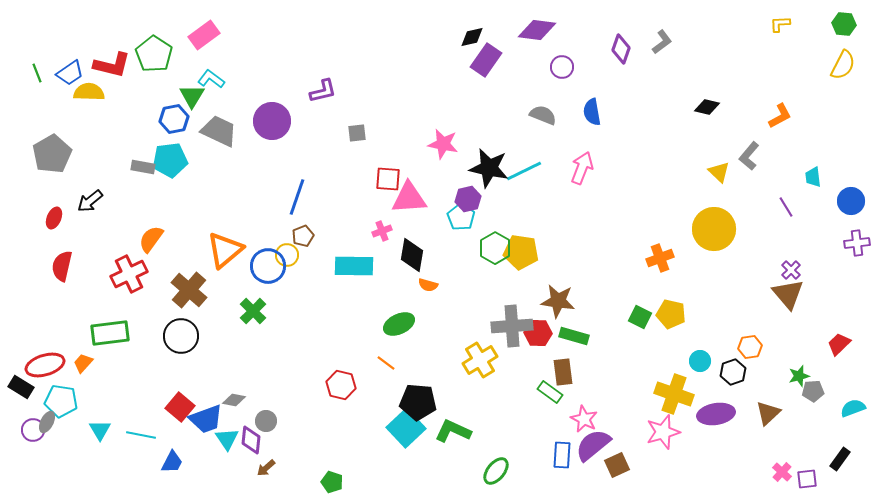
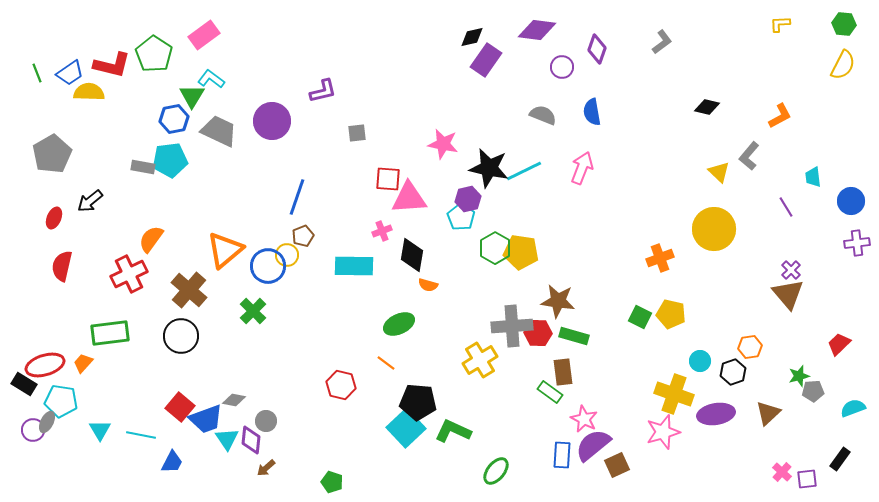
purple diamond at (621, 49): moved 24 px left
black rectangle at (21, 387): moved 3 px right, 3 px up
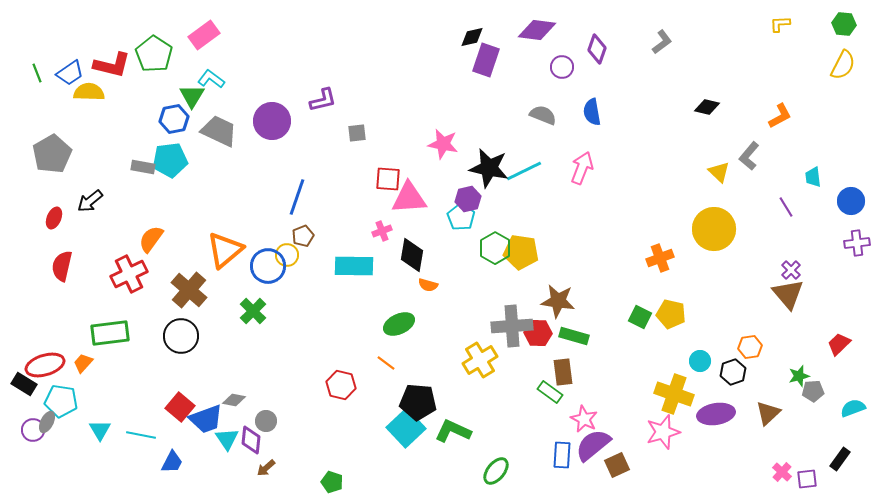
purple rectangle at (486, 60): rotated 16 degrees counterclockwise
purple L-shape at (323, 91): moved 9 px down
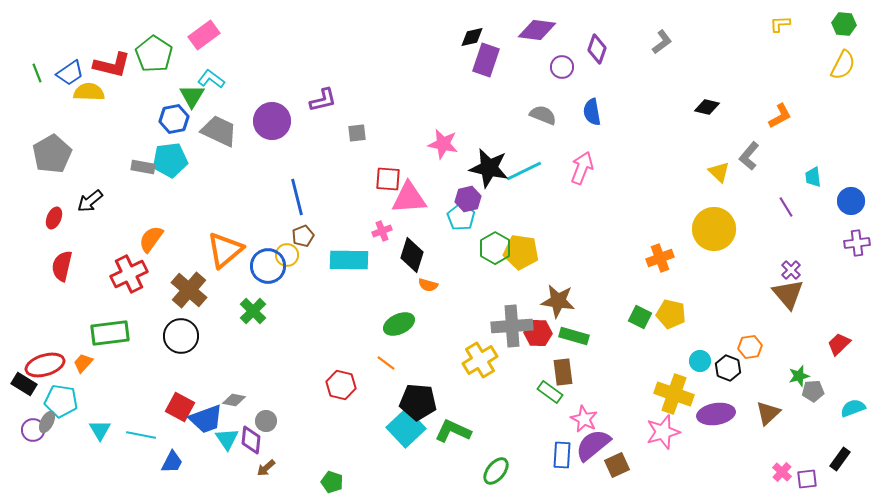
blue line at (297, 197): rotated 33 degrees counterclockwise
black diamond at (412, 255): rotated 8 degrees clockwise
cyan rectangle at (354, 266): moved 5 px left, 6 px up
black hexagon at (733, 372): moved 5 px left, 4 px up; rotated 20 degrees counterclockwise
red square at (180, 407): rotated 12 degrees counterclockwise
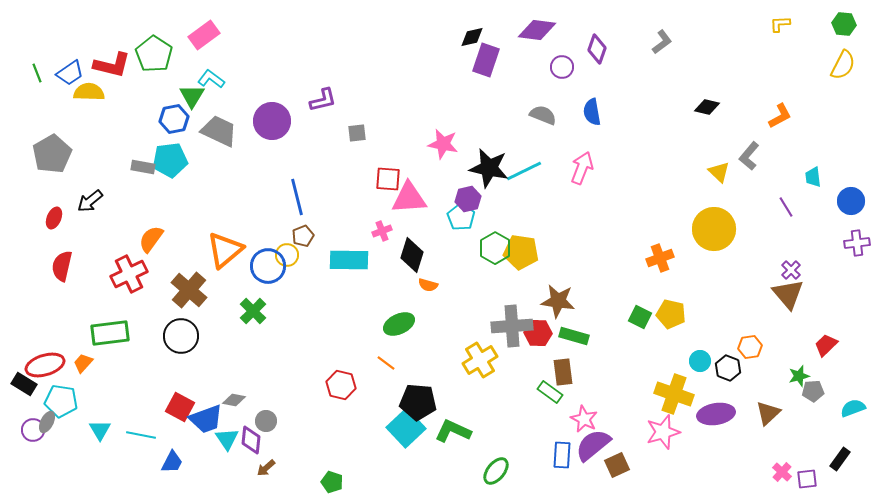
red trapezoid at (839, 344): moved 13 px left, 1 px down
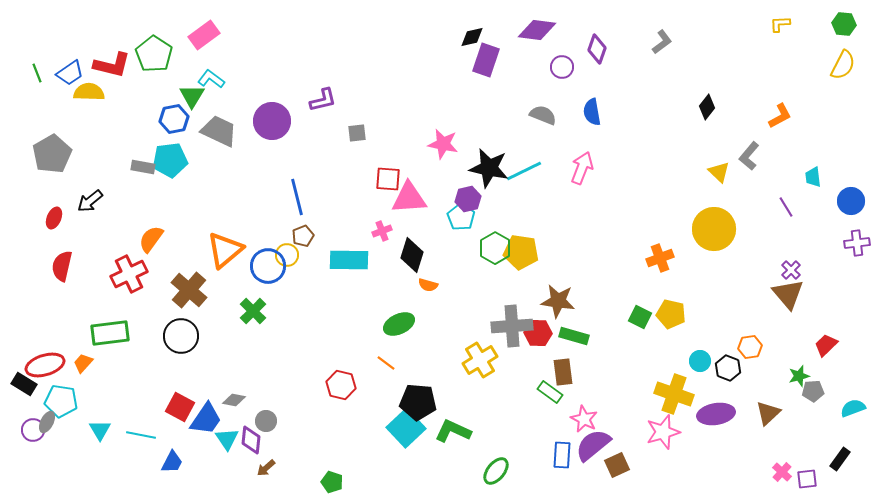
black diamond at (707, 107): rotated 65 degrees counterclockwise
blue trapezoid at (206, 419): rotated 36 degrees counterclockwise
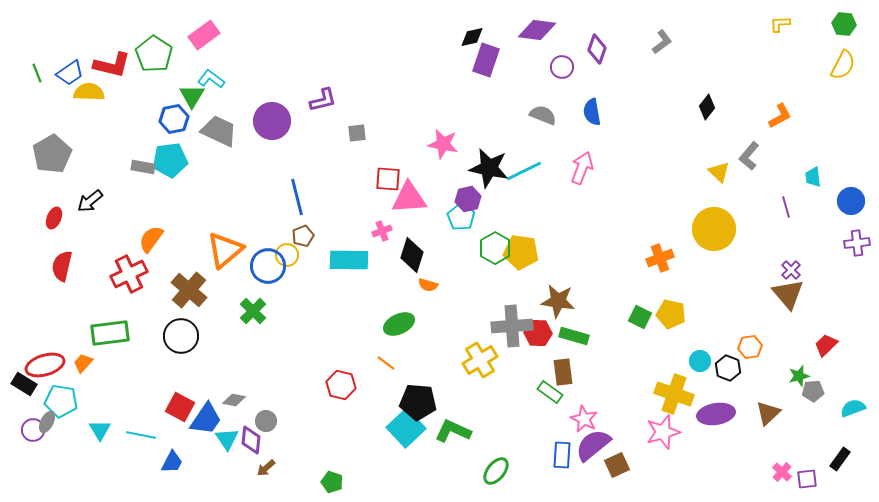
purple line at (786, 207): rotated 15 degrees clockwise
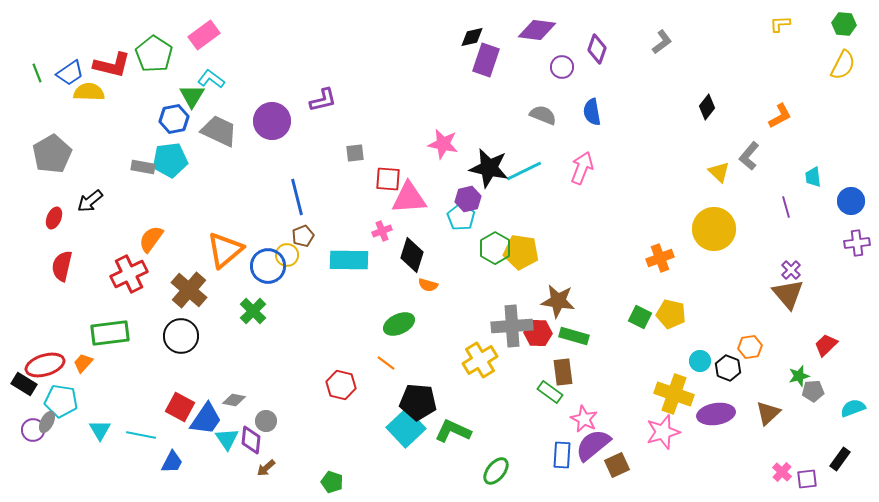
gray square at (357, 133): moved 2 px left, 20 px down
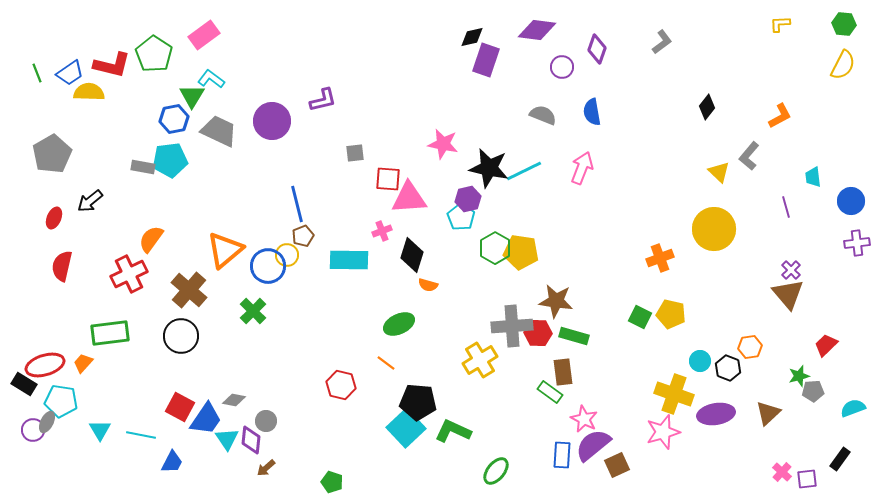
blue line at (297, 197): moved 7 px down
brown star at (558, 301): moved 2 px left
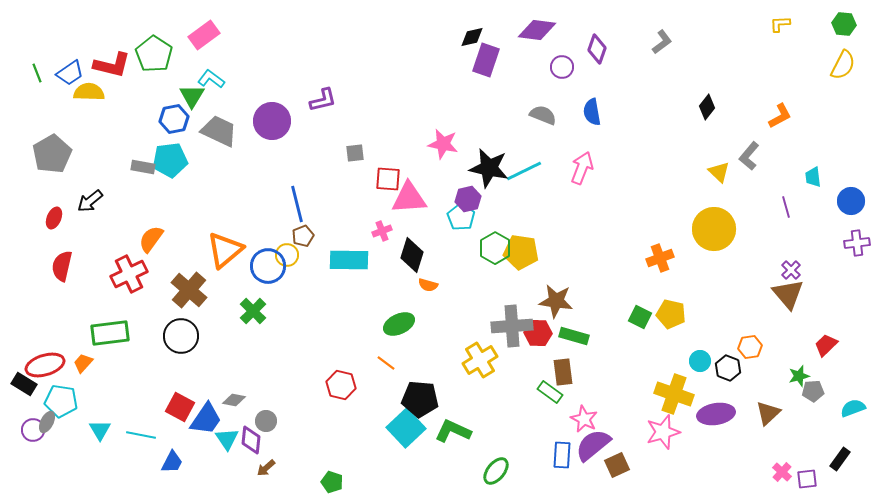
black pentagon at (418, 402): moved 2 px right, 3 px up
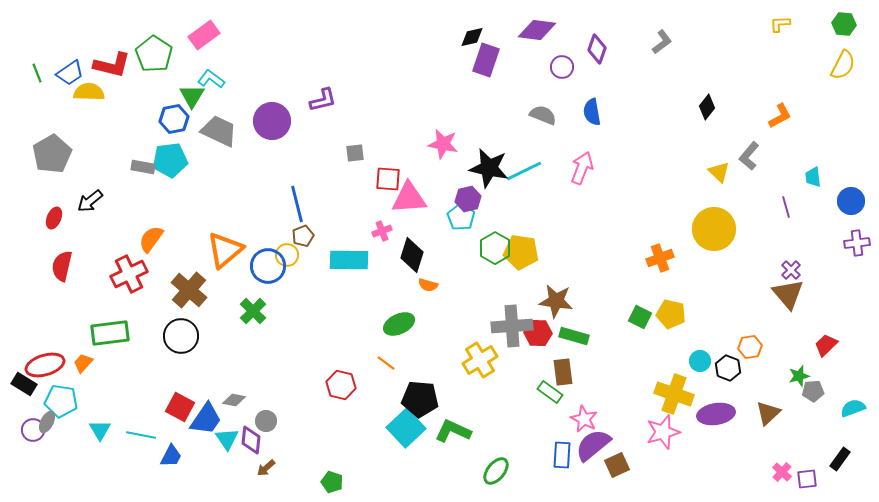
blue trapezoid at (172, 462): moved 1 px left, 6 px up
